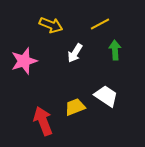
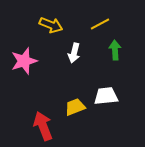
white arrow: moved 1 px left; rotated 18 degrees counterclockwise
white trapezoid: rotated 40 degrees counterclockwise
red arrow: moved 5 px down
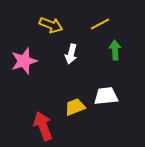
white arrow: moved 3 px left, 1 px down
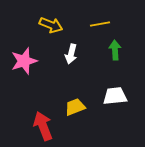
yellow line: rotated 18 degrees clockwise
white trapezoid: moved 9 px right
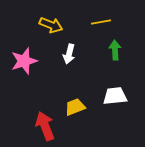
yellow line: moved 1 px right, 2 px up
white arrow: moved 2 px left
red arrow: moved 2 px right
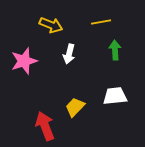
yellow trapezoid: rotated 25 degrees counterclockwise
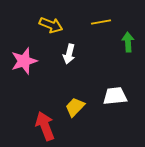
green arrow: moved 13 px right, 8 px up
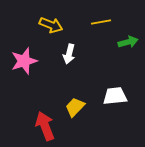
green arrow: rotated 78 degrees clockwise
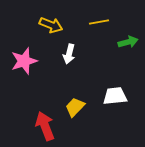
yellow line: moved 2 px left
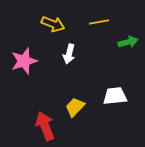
yellow arrow: moved 2 px right, 1 px up
